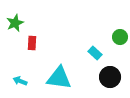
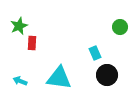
green star: moved 4 px right, 3 px down
green circle: moved 10 px up
cyan rectangle: rotated 24 degrees clockwise
black circle: moved 3 px left, 2 px up
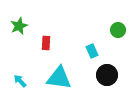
green circle: moved 2 px left, 3 px down
red rectangle: moved 14 px right
cyan rectangle: moved 3 px left, 2 px up
cyan arrow: rotated 24 degrees clockwise
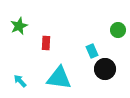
black circle: moved 2 px left, 6 px up
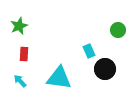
red rectangle: moved 22 px left, 11 px down
cyan rectangle: moved 3 px left
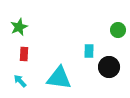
green star: moved 1 px down
cyan rectangle: rotated 24 degrees clockwise
black circle: moved 4 px right, 2 px up
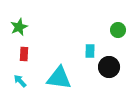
cyan rectangle: moved 1 px right
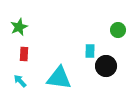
black circle: moved 3 px left, 1 px up
